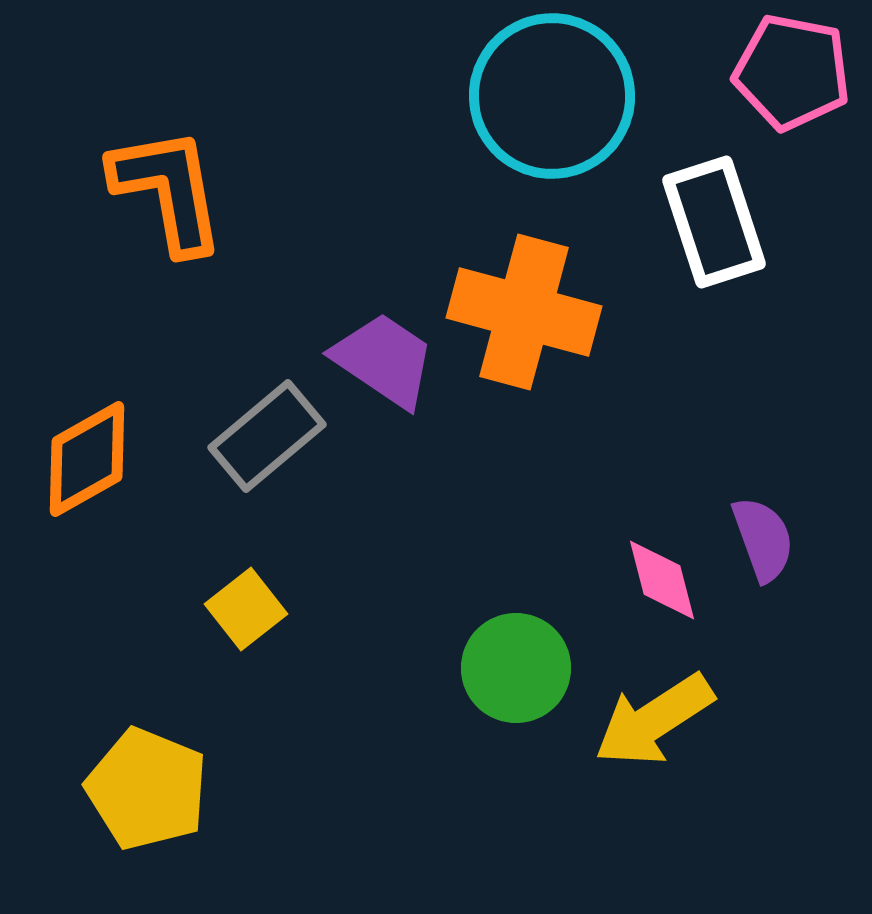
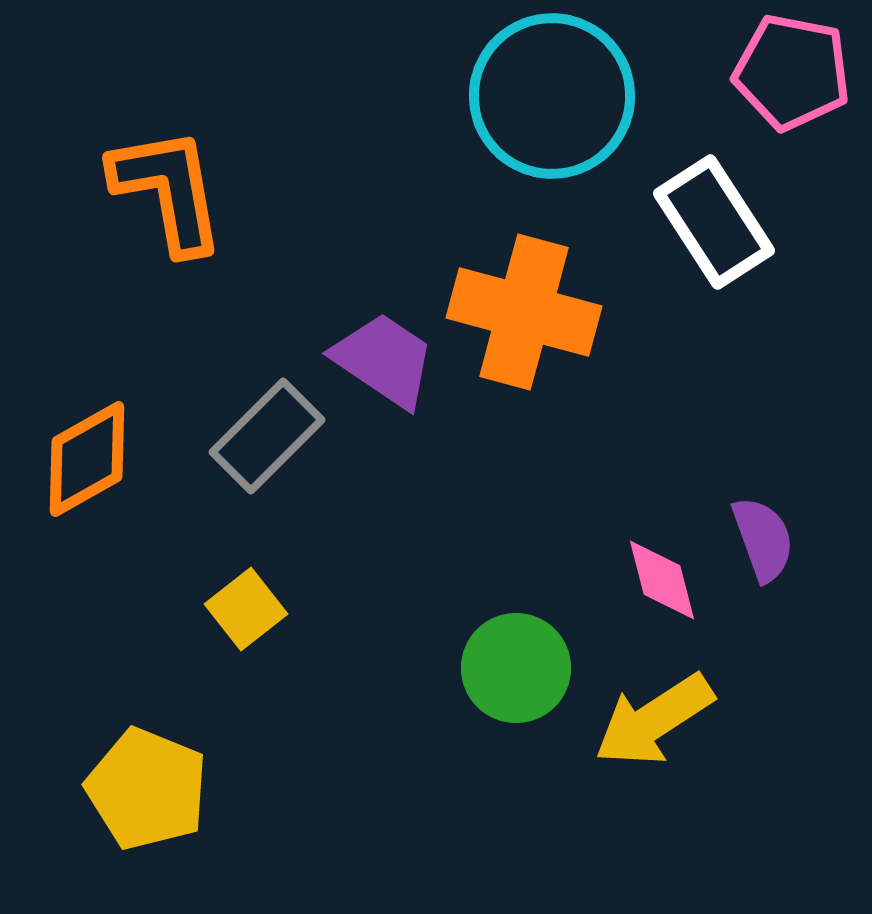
white rectangle: rotated 15 degrees counterclockwise
gray rectangle: rotated 5 degrees counterclockwise
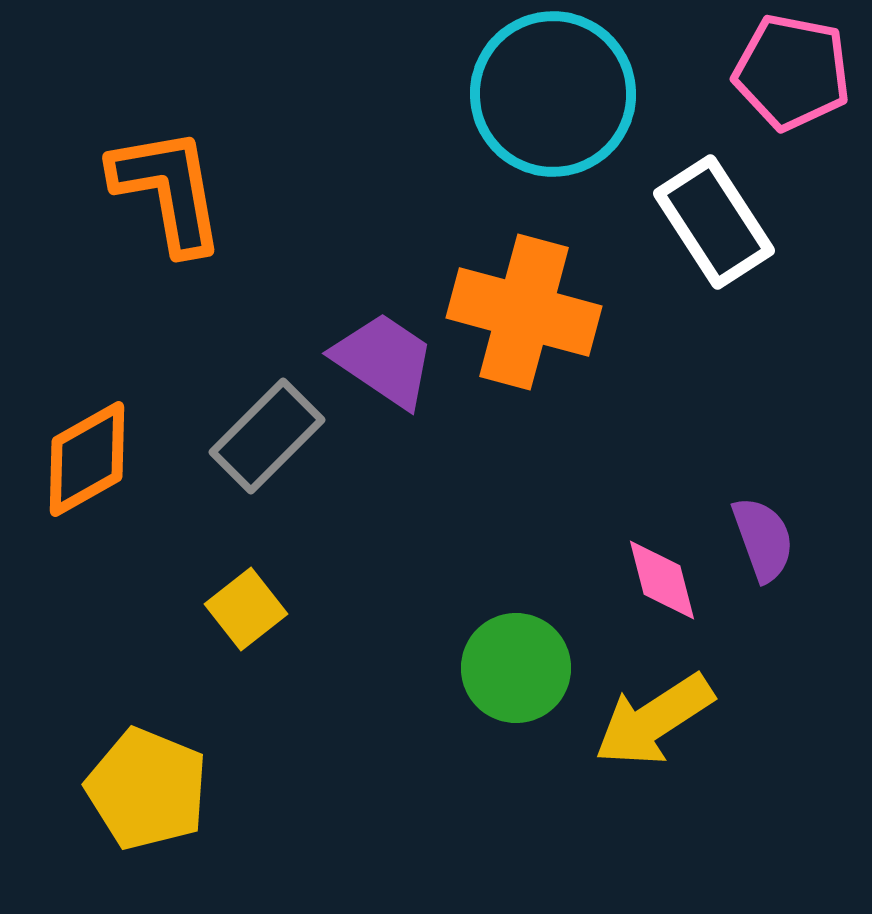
cyan circle: moved 1 px right, 2 px up
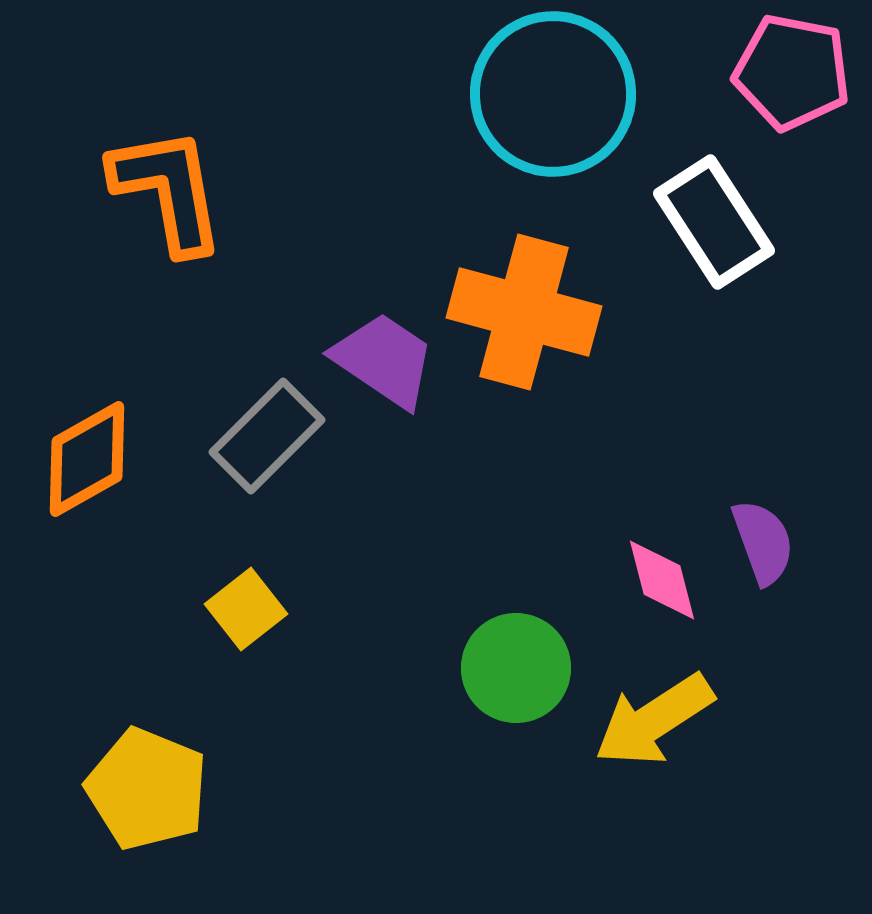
purple semicircle: moved 3 px down
